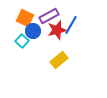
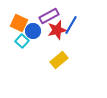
orange square: moved 6 px left, 5 px down
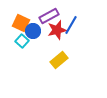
orange square: moved 2 px right
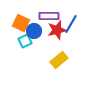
purple rectangle: rotated 30 degrees clockwise
blue line: moved 1 px up
blue circle: moved 1 px right
cyan square: moved 3 px right; rotated 24 degrees clockwise
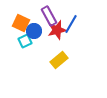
purple rectangle: rotated 60 degrees clockwise
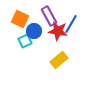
orange square: moved 1 px left, 4 px up
red star: moved 1 px right, 1 px down; rotated 24 degrees clockwise
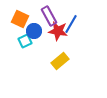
yellow rectangle: moved 1 px right, 1 px down
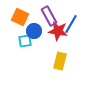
orange square: moved 2 px up
cyan square: rotated 16 degrees clockwise
yellow rectangle: rotated 36 degrees counterclockwise
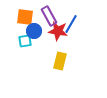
orange square: moved 5 px right; rotated 18 degrees counterclockwise
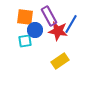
blue circle: moved 1 px right, 1 px up
yellow rectangle: rotated 42 degrees clockwise
